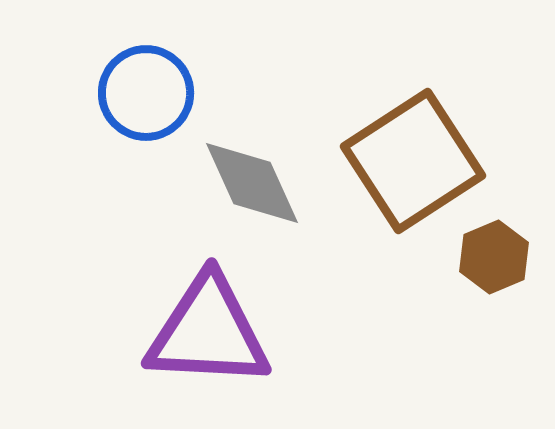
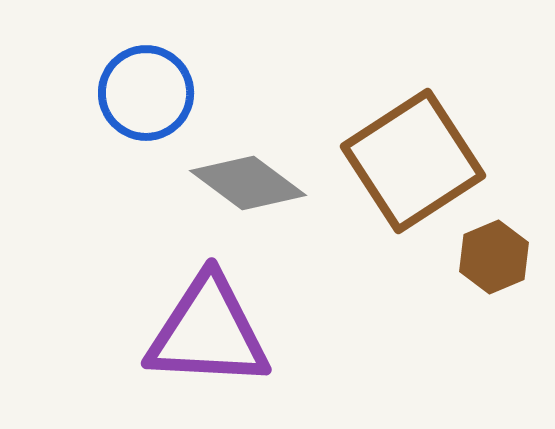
gray diamond: moved 4 px left; rotated 29 degrees counterclockwise
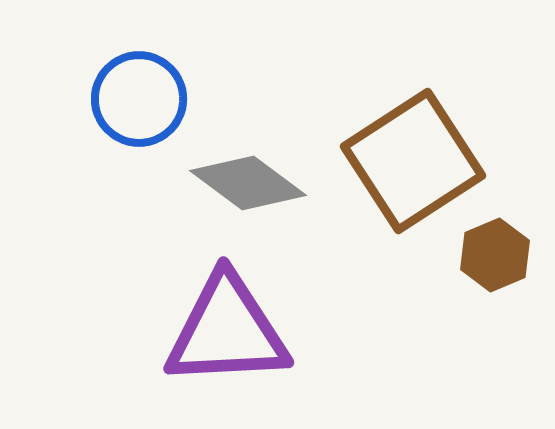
blue circle: moved 7 px left, 6 px down
brown hexagon: moved 1 px right, 2 px up
purple triangle: moved 19 px right, 1 px up; rotated 6 degrees counterclockwise
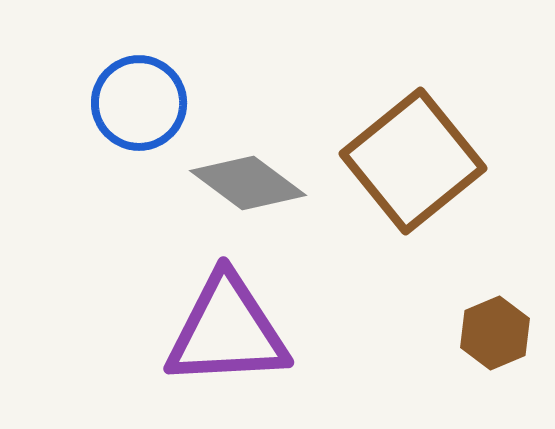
blue circle: moved 4 px down
brown square: rotated 6 degrees counterclockwise
brown hexagon: moved 78 px down
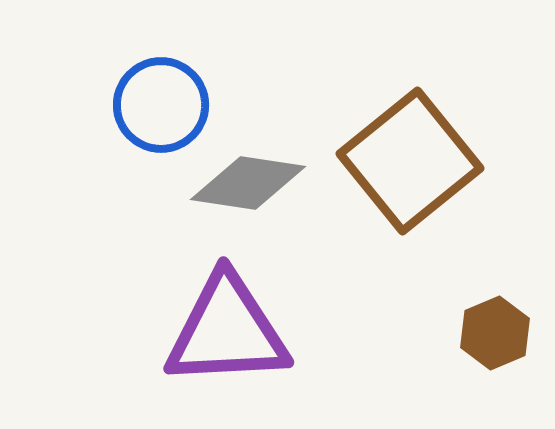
blue circle: moved 22 px right, 2 px down
brown square: moved 3 px left
gray diamond: rotated 28 degrees counterclockwise
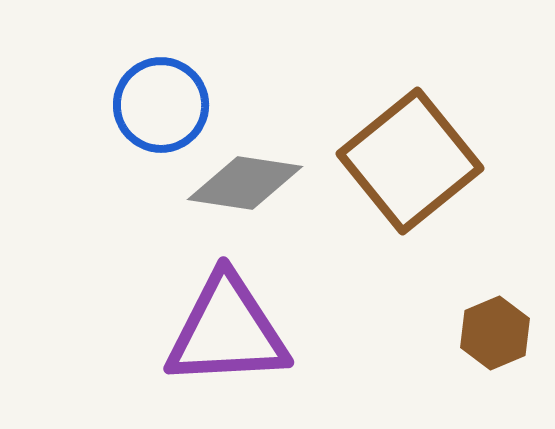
gray diamond: moved 3 px left
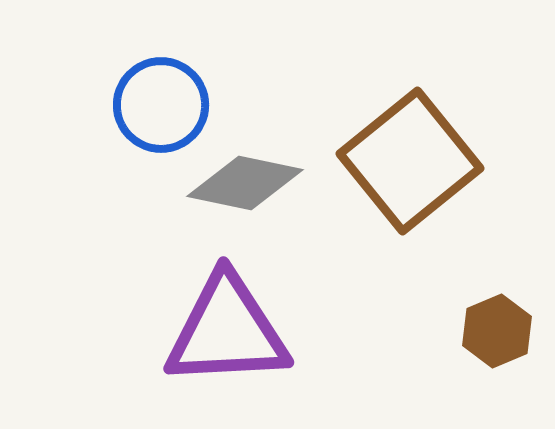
gray diamond: rotated 3 degrees clockwise
brown hexagon: moved 2 px right, 2 px up
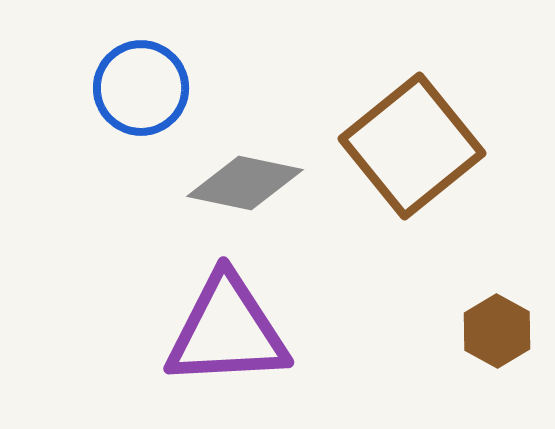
blue circle: moved 20 px left, 17 px up
brown square: moved 2 px right, 15 px up
brown hexagon: rotated 8 degrees counterclockwise
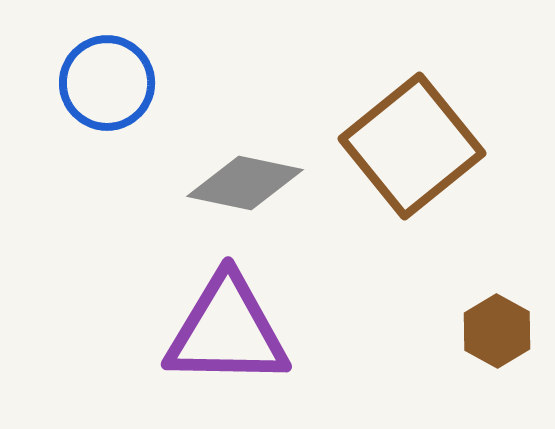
blue circle: moved 34 px left, 5 px up
purple triangle: rotated 4 degrees clockwise
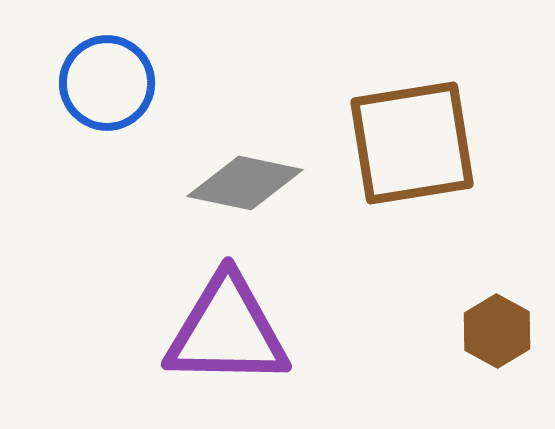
brown square: moved 3 px up; rotated 30 degrees clockwise
